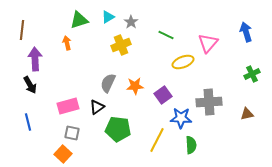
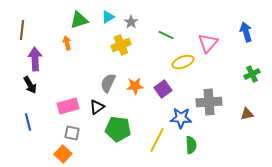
purple square: moved 6 px up
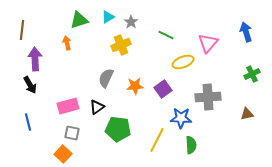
gray semicircle: moved 2 px left, 5 px up
gray cross: moved 1 px left, 5 px up
